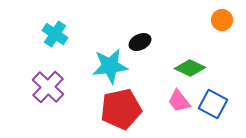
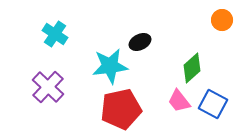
green diamond: moved 2 px right; rotated 68 degrees counterclockwise
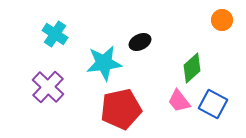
cyan star: moved 6 px left, 3 px up
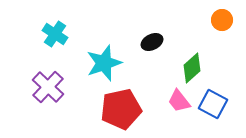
black ellipse: moved 12 px right
cyan star: rotated 12 degrees counterclockwise
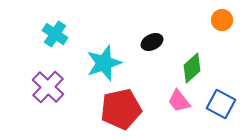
blue square: moved 8 px right
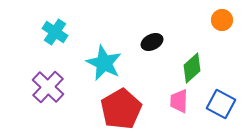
cyan cross: moved 2 px up
cyan star: rotated 27 degrees counterclockwise
pink trapezoid: rotated 40 degrees clockwise
red pentagon: rotated 18 degrees counterclockwise
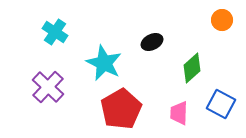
pink trapezoid: moved 12 px down
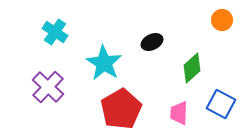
cyan star: rotated 6 degrees clockwise
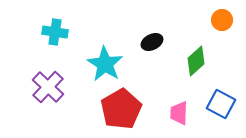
cyan cross: rotated 25 degrees counterclockwise
cyan star: moved 1 px right, 1 px down
green diamond: moved 4 px right, 7 px up
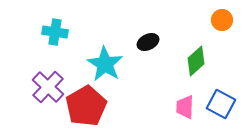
black ellipse: moved 4 px left
red pentagon: moved 35 px left, 3 px up
pink trapezoid: moved 6 px right, 6 px up
